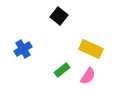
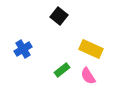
pink semicircle: rotated 114 degrees clockwise
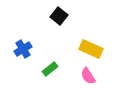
green rectangle: moved 12 px left, 1 px up
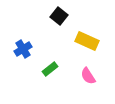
yellow rectangle: moved 4 px left, 8 px up
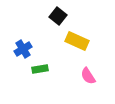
black square: moved 1 px left
yellow rectangle: moved 10 px left
green rectangle: moved 10 px left; rotated 28 degrees clockwise
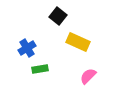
yellow rectangle: moved 1 px right, 1 px down
blue cross: moved 4 px right, 1 px up
pink semicircle: rotated 78 degrees clockwise
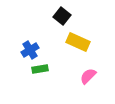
black square: moved 4 px right
blue cross: moved 3 px right, 2 px down
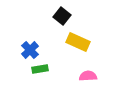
blue cross: rotated 12 degrees counterclockwise
pink semicircle: rotated 42 degrees clockwise
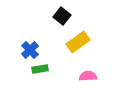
yellow rectangle: rotated 60 degrees counterclockwise
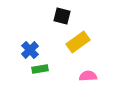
black square: rotated 24 degrees counterclockwise
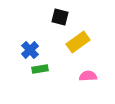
black square: moved 2 px left, 1 px down
